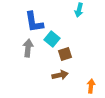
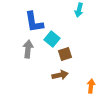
gray arrow: moved 1 px down
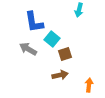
gray arrow: rotated 66 degrees counterclockwise
orange arrow: moved 2 px left, 1 px up
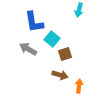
brown arrow: rotated 28 degrees clockwise
orange arrow: moved 10 px left, 1 px down
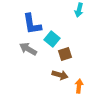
blue L-shape: moved 2 px left, 2 px down
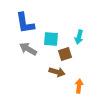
cyan arrow: moved 27 px down
blue L-shape: moved 7 px left, 1 px up
cyan square: moved 1 px left; rotated 35 degrees counterclockwise
brown arrow: moved 3 px left, 3 px up
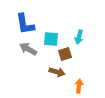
blue L-shape: moved 1 px down
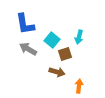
cyan square: moved 1 px right, 1 px down; rotated 35 degrees clockwise
